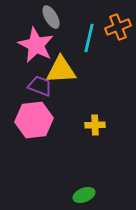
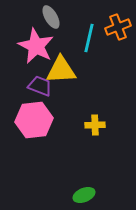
pink star: moved 1 px down
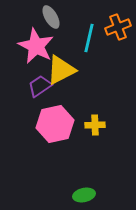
yellow triangle: rotated 24 degrees counterclockwise
purple trapezoid: rotated 55 degrees counterclockwise
pink hexagon: moved 21 px right, 4 px down; rotated 6 degrees counterclockwise
green ellipse: rotated 10 degrees clockwise
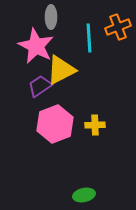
gray ellipse: rotated 30 degrees clockwise
cyan line: rotated 16 degrees counterclockwise
pink hexagon: rotated 9 degrees counterclockwise
